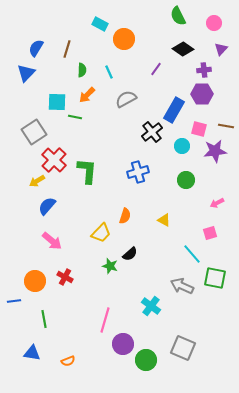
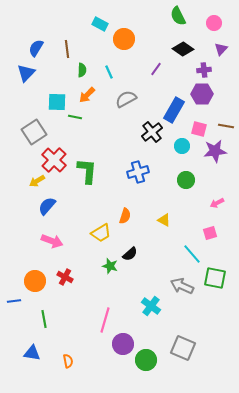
brown line at (67, 49): rotated 24 degrees counterclockwise
yellow trapezoid at (101, 233): rotated 15 degrees clockwise
pink arrow at (52, 241): rotated 20 degrees counterclockwise
orange semicircle at (68, 361): rotated 80 degrees counterclockwise
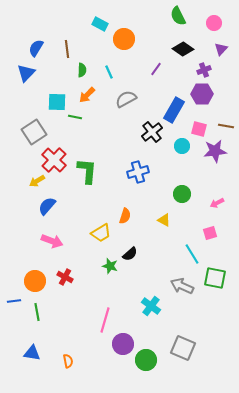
purple cross at (204, 70): rotated 16 degrees counterclockwise
green circle at (186, 180): moved 4 px left, 14 px down
cyan line at (192, 254): rotated 10 degrees clockwise
green line at (44, 319): moved 7 px left, 7 px up
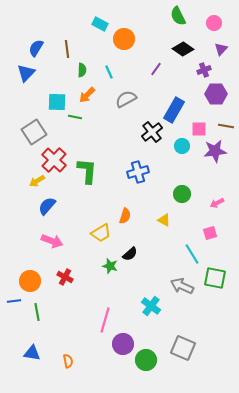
purple hexagon at (202, 94): moved 14 px right
pink square at (199, 129): rotated 14 degrees counterclockwise
orange circle at (35, 281): moved 5 px left
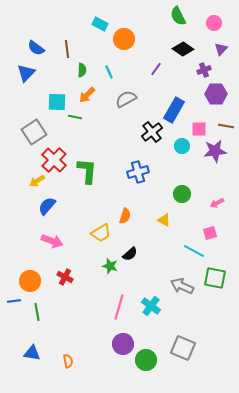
blue semicircle at (36, 48): rotated 84 degrees counterclockwise
cyan line at (192, 254): moved 2 px right, 3 px up; rotated 30 degrees counterclockwise
pink line at (105, 320): moved 14 px right, 13 px up
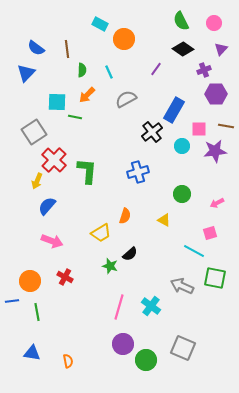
green semicircle at (178, 16): moved 3 px right, 5 px down
yellow arrow at (37, 181): rotated 35 degrees counterclockwise
blue line at (14, 301): moved 2 px left
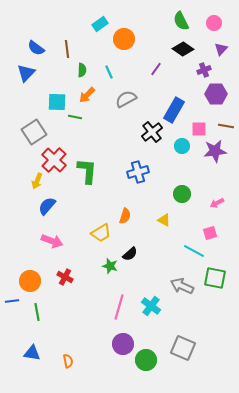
cyan rectangle at (100, 24): rotated 63 degrees counterclockwise
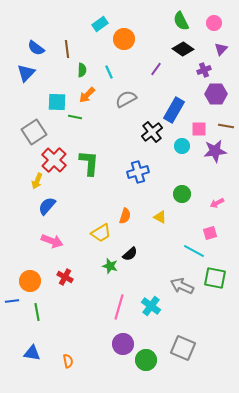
green L-shape at (87, 171): moved 2 px right, 8 px up
yellow triangle at (164, 220): moved 4 px left, 3 px up
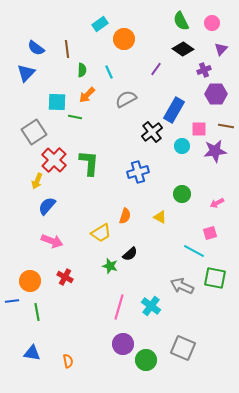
pink circle at (214, 23): moved 2 px left
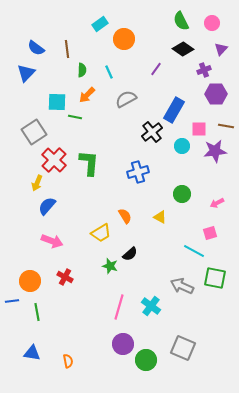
yellow arrow at (37, 181): moved 2 px down
orange semicircle at (125, 216): rotated 49 degrees counterclockwise
